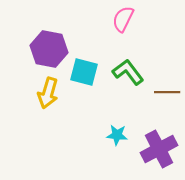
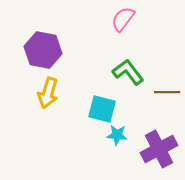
pink semicircle: rotated 12 degrees clockwise
purple hexagon: moved 6 px left, 1 px down
cyan square: moved 18 px right, 37 px down
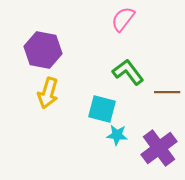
purple cross: moved 1 px up; rotated 9 degrees counterclockwise
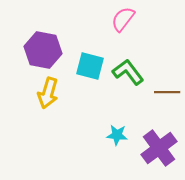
cyan square: moved 12 px left, 43 px up
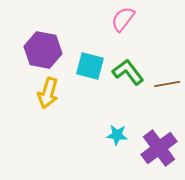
brown line: moved 8 px up; rotated 10 degrees counterclockwise
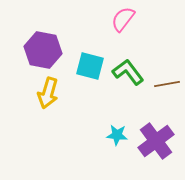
purple cross: moved 3 px left, 7 px up
